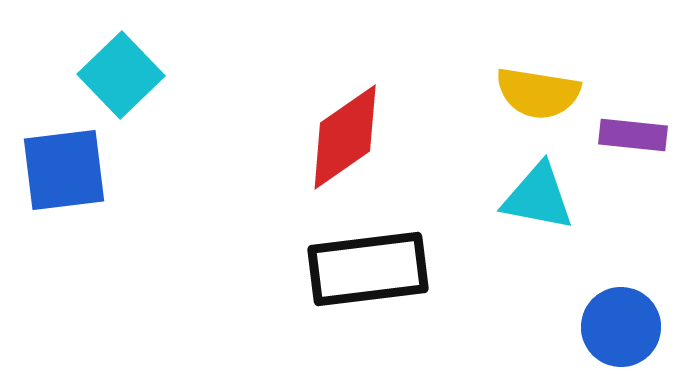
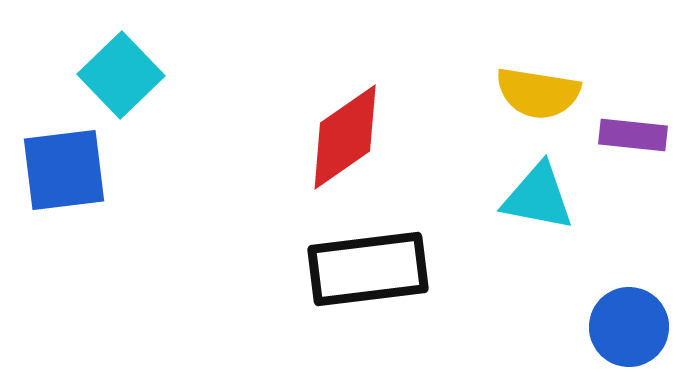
blue circle: moved 8 px right
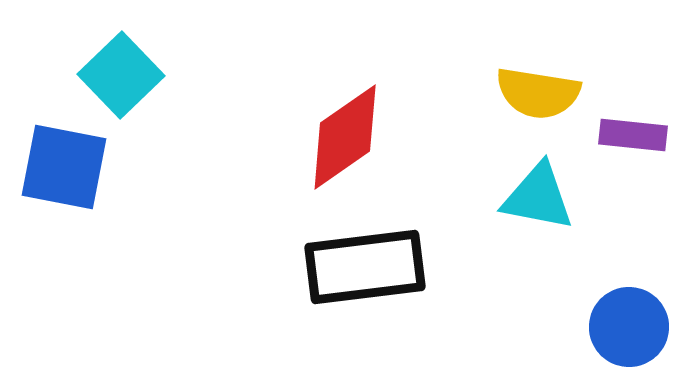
blue square: moved 3 px up; rotated 18 degrees clockwise
black rectangle: moved 3 px left, 2 px up
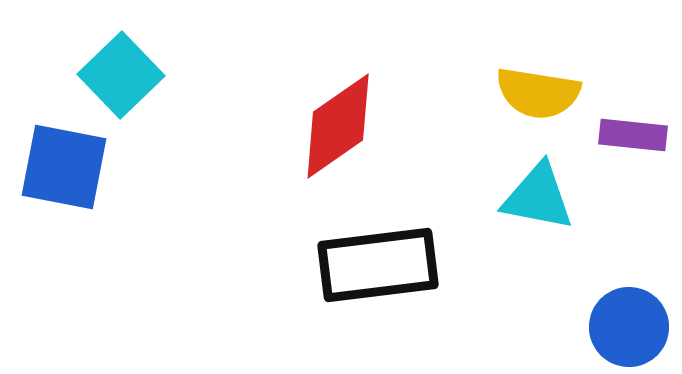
red diamond: moved 7 px left, 11 px up
black rectangle: moved 13 px right, 2 px up
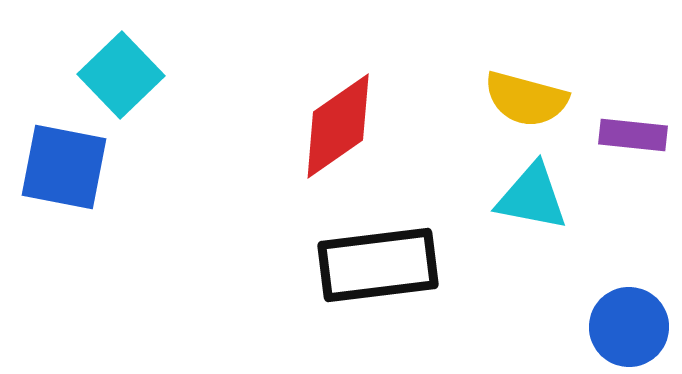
yellow semicircle: moved 12 px left, 6 px down; rotated 6 degrees clockwise
cyan triangle: moved 6 px left
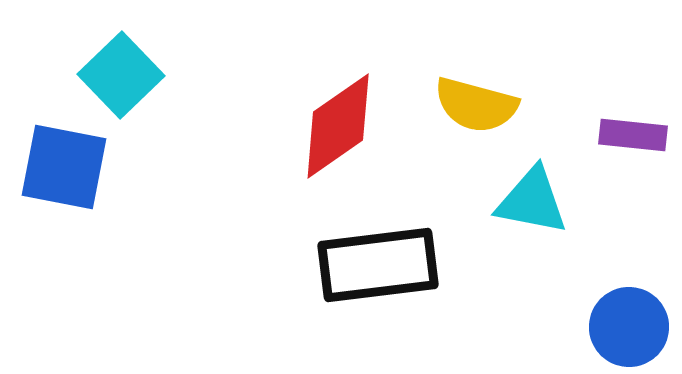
yellow semicircle: moved 50 px left, 6 px down
cyan triangle: moved 4 px down
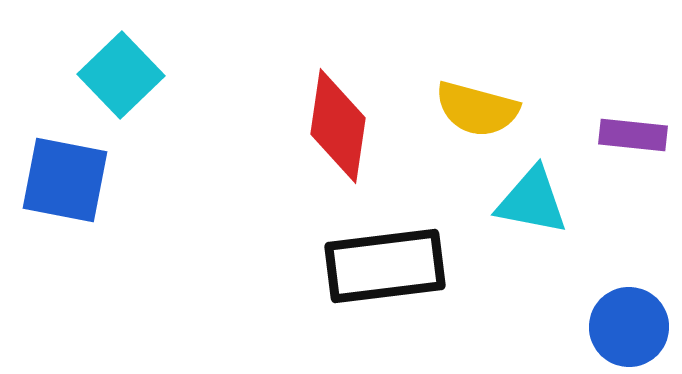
yellow semicircle: moved 1 px right, 4 px down
red diamond: rotated 47 degrees counterclockwise
blue square: moved 1 px right, 13 px down
black rectangle: moved 7 px right, 1 px down
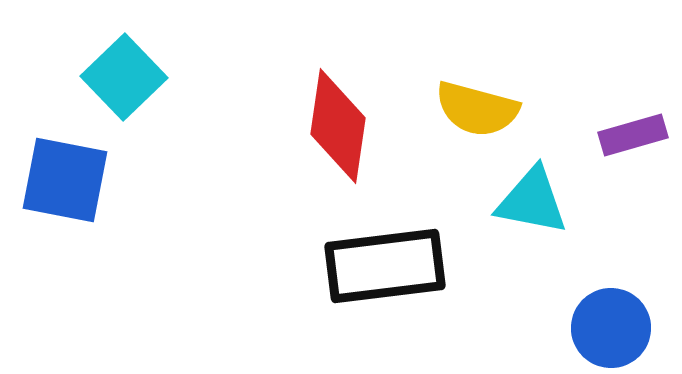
cyan square: moved 3 px right, 2 px down
purple rectangle: rotated 22 degrees counterclockwise
blue circle: moved 18 px left, 1 px down
